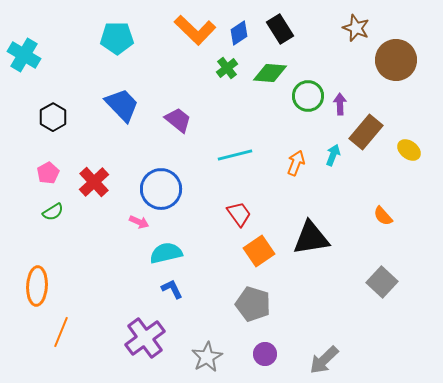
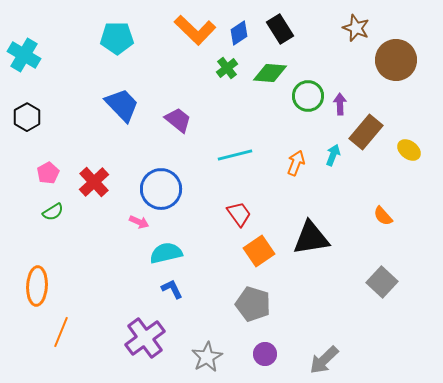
black hexagon: moved 26 px left
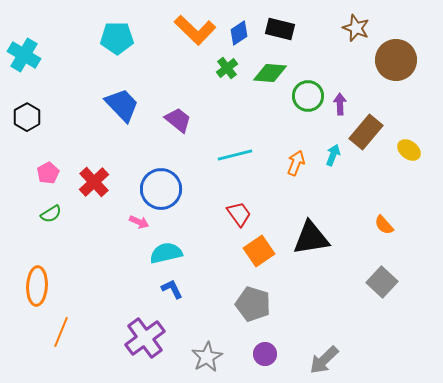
black rectangle: rotated 44 degrees counterclockwise
green semicircle: moved 2 px left, 2 px down
orange semicircle: moved 1 px right, 9 px down
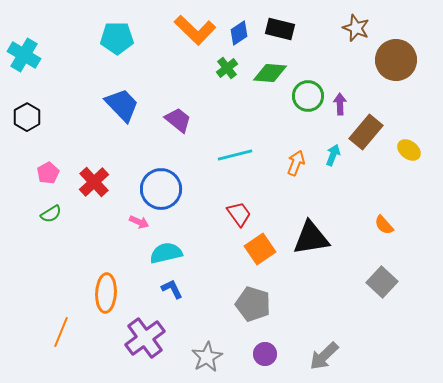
orange square: moved 1 px right, 2 px up
orange ellipse: moved 69 px right, 7 px down
gray arrow: moved 4 px up
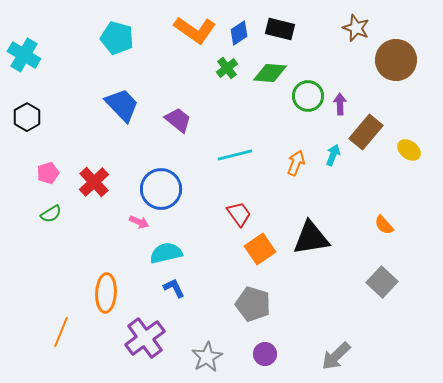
orange L-shape: rotated 9 degrees counterclockwise
cyan pentagon: rotated 16 degrees clockwise
pink pentagon: rotated 10 degrees clockwise
blue L-shape: moved 2 px right, 1 px up
gray arrow: moved 12 px right
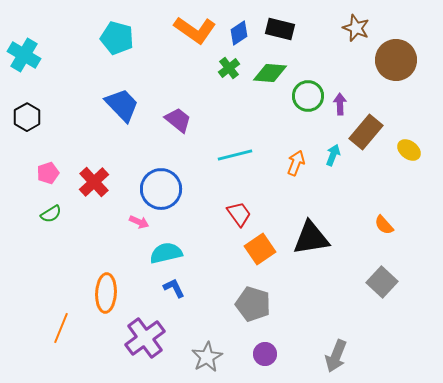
green cross: moved 2 px right
orange line: moved 4 px up
gray arrow: rotated 24 degrees counterclockwise
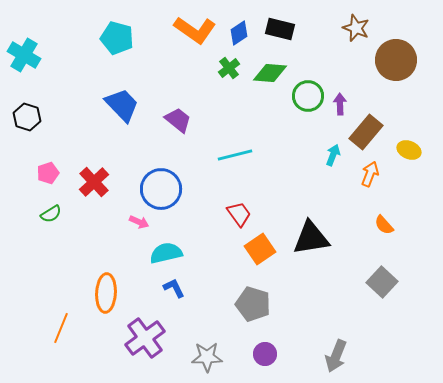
black hexagon: rotated 12 degrees counterclockwise
yellow ellipse: rotated 15 degrees counterclockwise
orange arrow: moved 74 px right, 11 px down
gray star: rotated 28 degrees clockwise
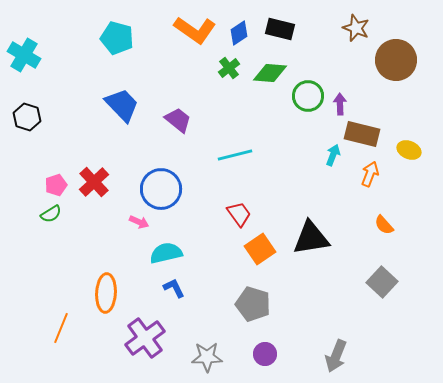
brown rectangle: moved 4 px left, 2 px down; rotated 64 degrees clockwise
pink pentagon: moved 8 px right, 12 px down
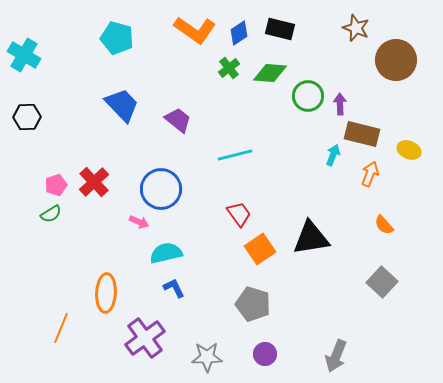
black hexagon: rotated 20 degrees counterclockwise
